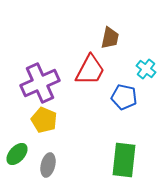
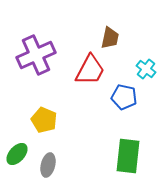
purple cross: moved 4 px left, 28 px up
green rectangle: moved 4 px right, 4 px up
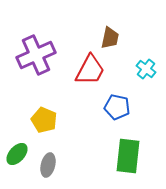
blue pentagon: moved 7 px left, 10 px down
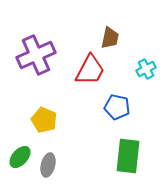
cyan cross: rotated 24 degrees clockwise
green ellipse: moved 3 px right, 3 px down
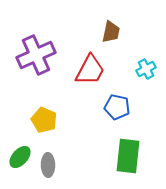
brown trapezoid: moved 1 px right, 6 px up
gray ellipse: rotated 15 degrees counterclockwise
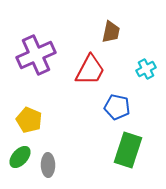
yellow pentagon: moved 15 px left
green rectangle: moved 6 px up; rotated 12 degrees clockwise
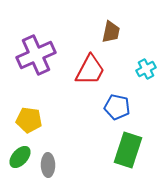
yellow pentagon: rotated 15 degrees counterclockwise
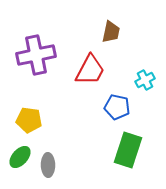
purple cross: rotated 12 degrees clockwise
cyan cross: moved 1 px left, 11 px down
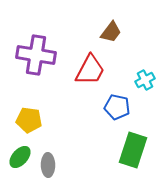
brown trapezoid: rotated 25 degrees clockwise
purple cross: rotated 21 degrees clockwise
green rectangle: moved 5 px right
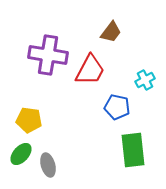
purple cross: moved 12 px right
green rectangle: rotated 24 degrees counterclockwise
green ellipse: moved 1 px right, 3 px up
gray ellipse: rotated 15 degrees counterclockwise
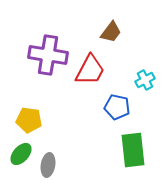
gray ellipse: rotated 25 degrees clockwise
